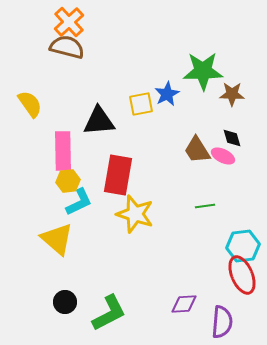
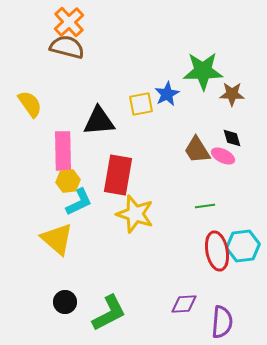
red ellipse: moved 25 px left, 24 px up; rotated 12 degrees clockwise
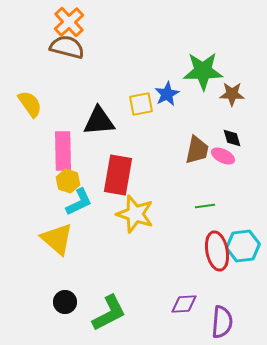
brown trapezoid: rotated 136 degrees counterclockwise
yellow hexagon: rotated 25 degrees clockwise
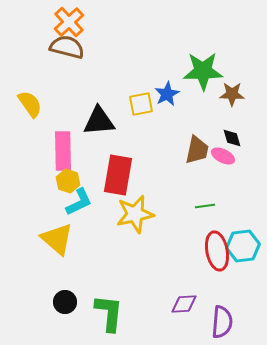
yellow star: rotated 30 degrees counterclockwise
green L-shape: rotated 57 degrees counterclockwise
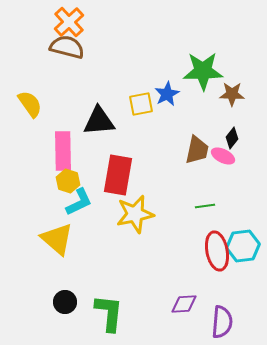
black diamond: rotated 55 degrees clockwise
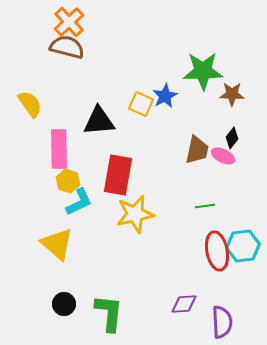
blue star: moved 2 px left, 2 px down
yellow square: rotated 35 degrees clockwise
pink rectangle: moved 4 px left, 2 px up
yellow triangle: moved 5 px down
black circle: moved 1 px left, 2 px down
purple semicircle: rotated 8 degrees counterclockwise
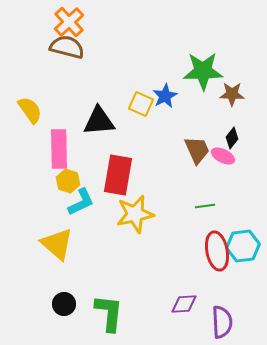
yellow semicircle: moved 6 px down
brown trapezoid: rotated 36 degrees counterclockwise
cyan L-shape: moved 2 px right
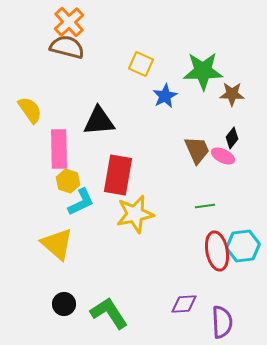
yellow square: moved 40 px up
green L-shape: rotated 39 degrees counterclockwise
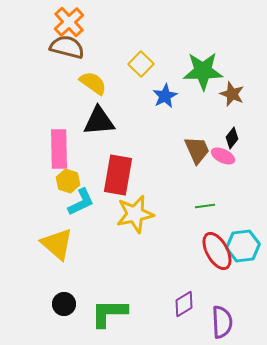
yellow square: rotated 20 degrees clockwise
brown star: rotated 20 degrees clockwise
yellow semicircle: moved 63 px right, 27 px up; rotated 20 degrees counterclockwise
red ellipse: rotated 18 degrees counterclockwise
purple diamond: rotated 28 degrees counterclockwise
green L-shape: rotated 57 degrees counterclockwise
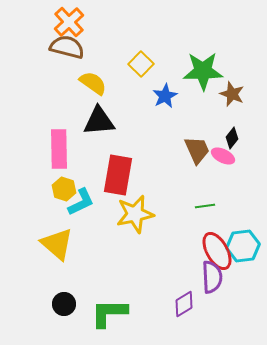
yellow hexagon: moved 4 px left, 8 px down
purple semicircle: moved 10 px left, 45 px up
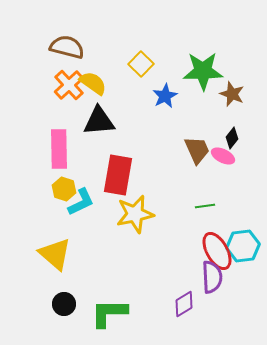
orange cross: moved 63 px down
yellow triangle: moved 2 px left, 10 px down
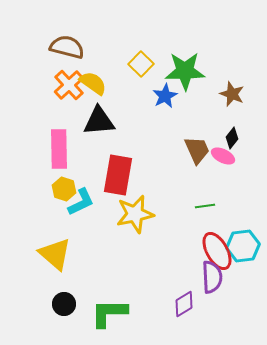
green star: moved 18 px left
